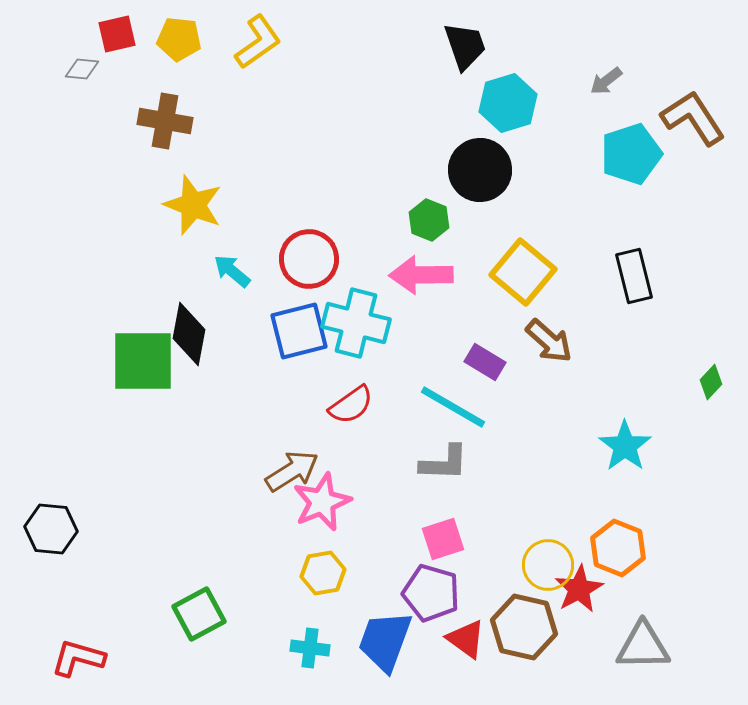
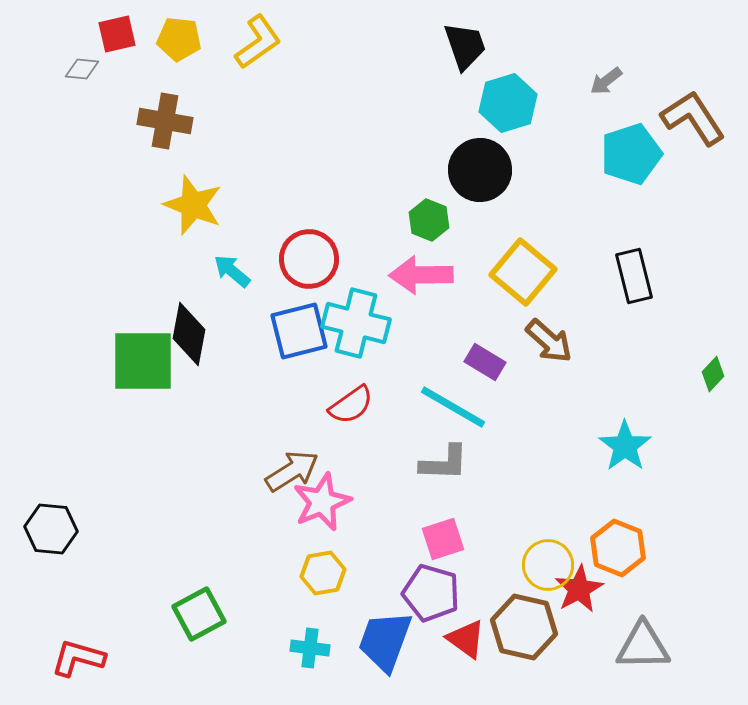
green diamond at (711, 382): moved 2 px right, 8 px up
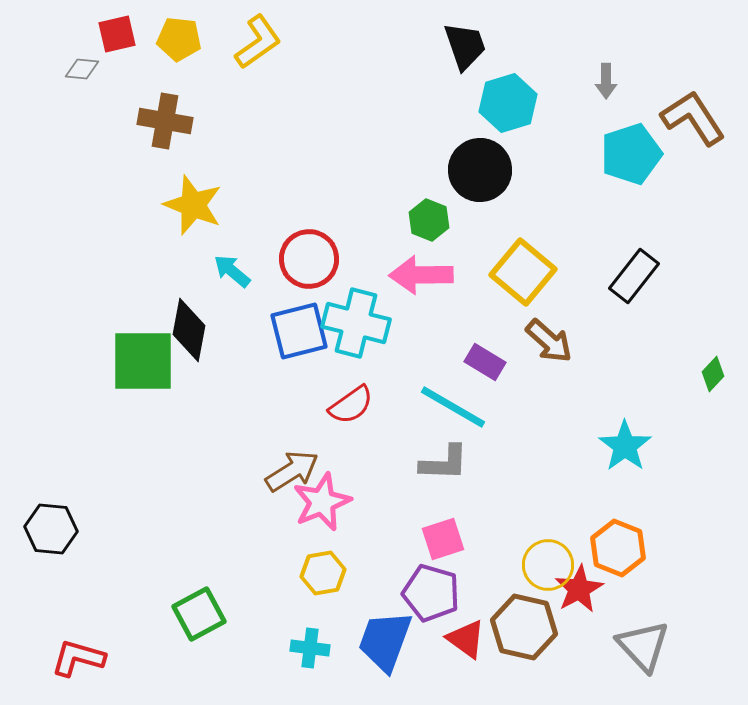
gray arrow at (606, 81): rotated 52 degrees counterclockwise
black rectangle at (634, 276): rotated 52 degrees clockwise
black diamond at (189, 334): moved 4 px up
gray triangle at (643, 646): rotated 48 degrees clockwise
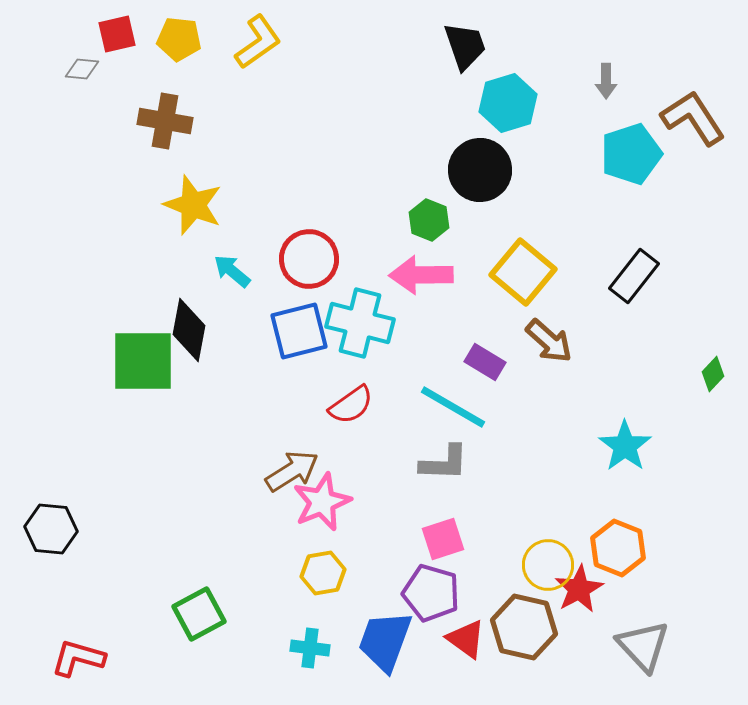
cyan cross at (356, 323): moved 4 px right
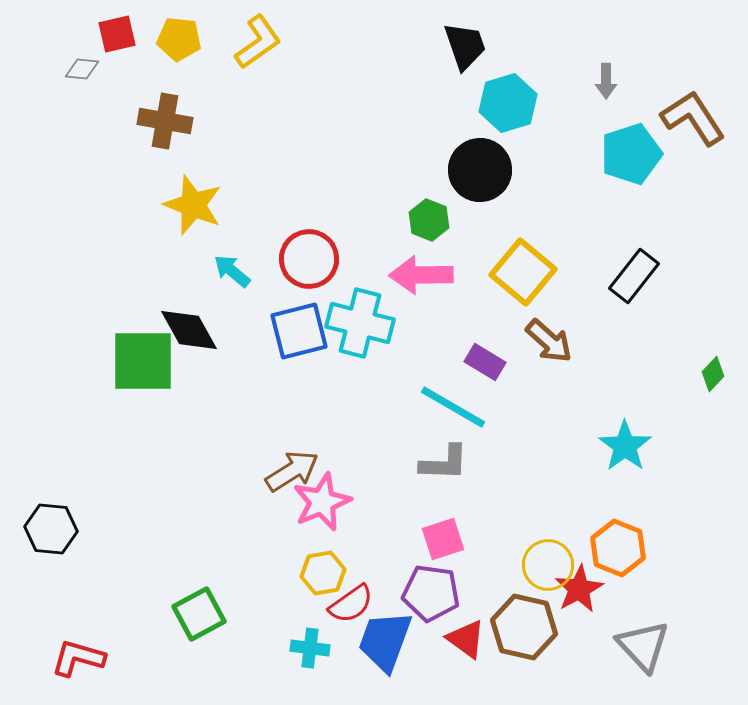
black diamond at (189, 330): rotated 40 degrees counterclockwise
red semicircle at (351, 405): moved 199 px down
purple pentagon at (431, 593): rotated 8 degrees counterclockwise
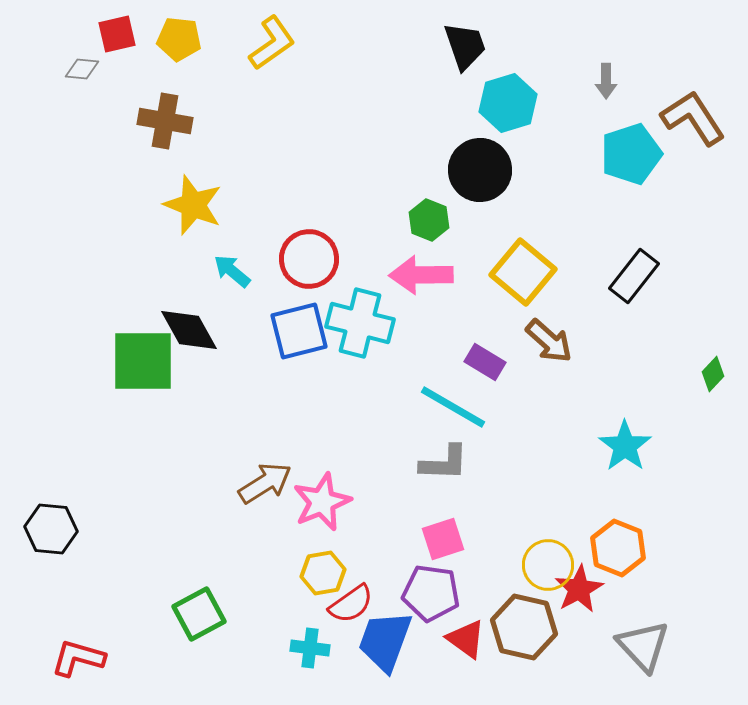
yellow L-shape at (258, 42): moved 14 px right, 1 px down
brown arrow at (292, 471): moved 27 px left, 12 px down
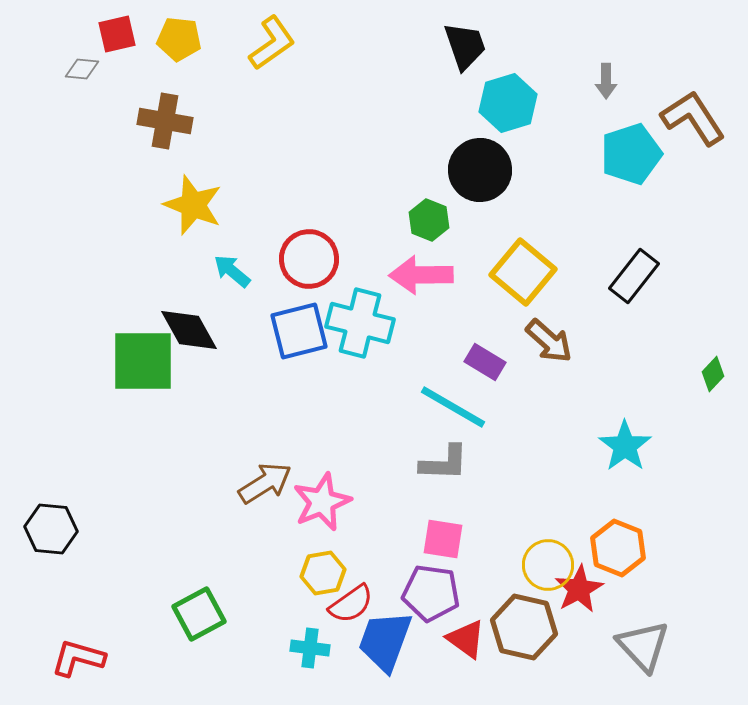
pink square at (443, 539): rotated 27 degrees clockwise
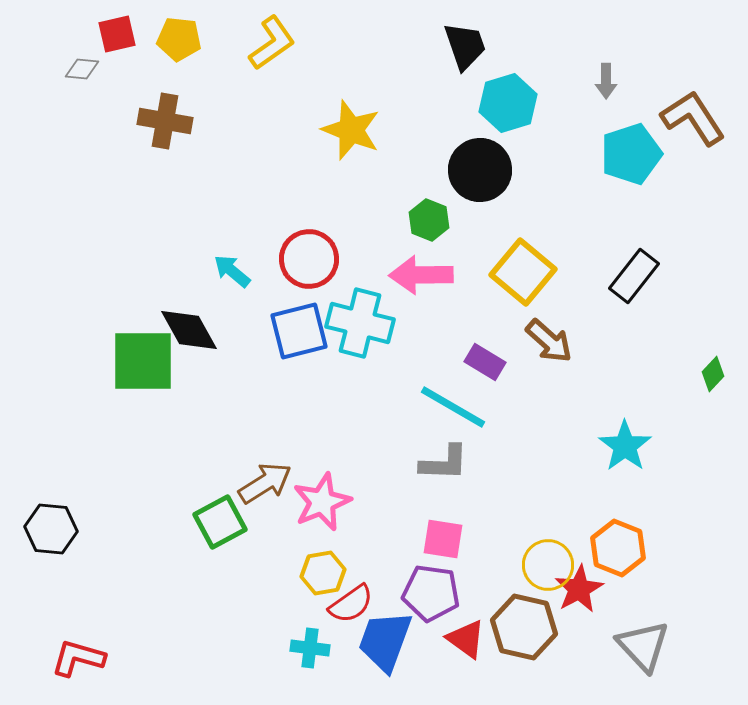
yellow star at (193, 205): moved 158 px right, 75 px up
green square at (199, 614): moved 21 px right, 92 px up
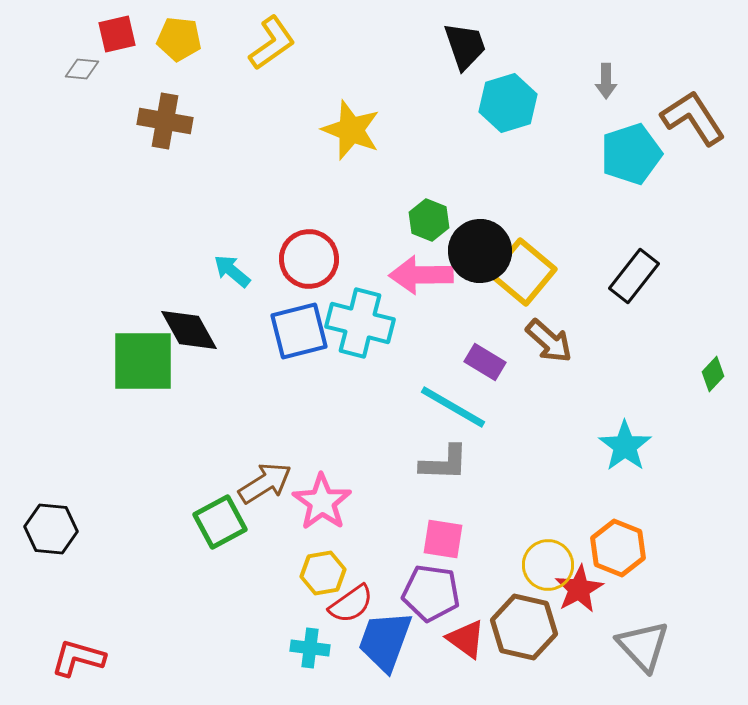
black circle at (480, 170): moved 81 px down
pink star at (322, 502): rotated 14 degrees counterclockwise
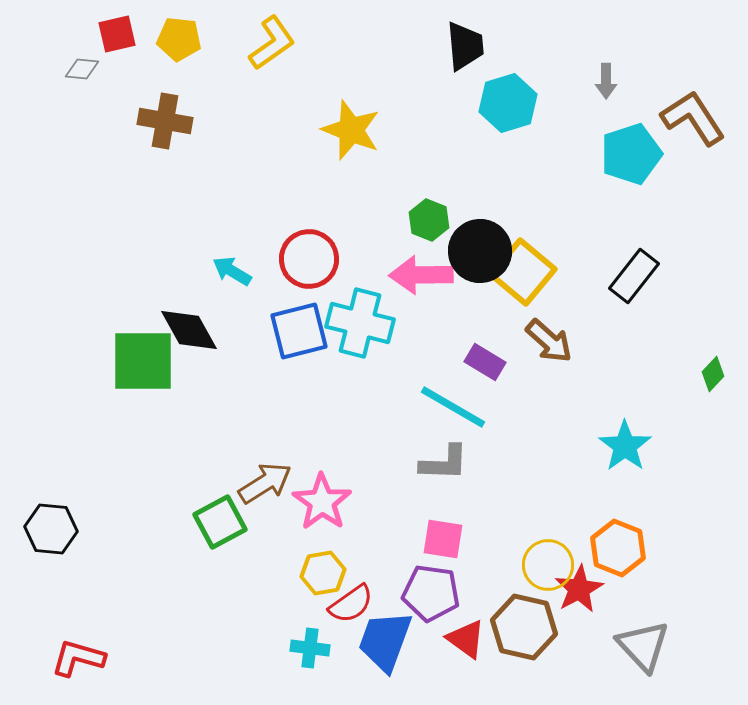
black trapezoid at (465, 46): rotated 14 degrees clockwise
cyan arrow at (232, 271): rotated 9 degrees counterclockwise
